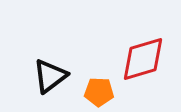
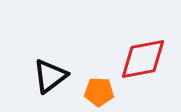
red diamond: rotated 6 degrees clockwise
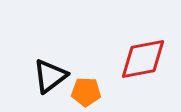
orange pentagon: moved 13 px left
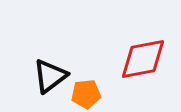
orange pentagon: moved 2 px down; rotated 8 degrees counterclockwise
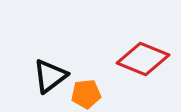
red diamond: rotated 33 degrees clockwise
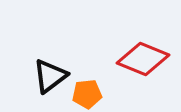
orange pentagon: moved 1 px right
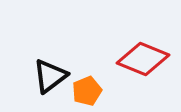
orange pentagon: moved 3 px up; rotated 16 degrees counterclockwise
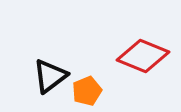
red diamond: moved 3 px up
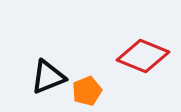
black triangle: moved 2 px left, 1 px down; rotated 15 degrees clockwise
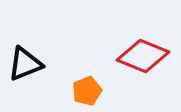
black triangle: moved 23 px left, 13 px up
